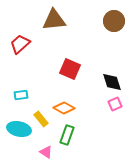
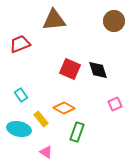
red trapezoid: rotated 20 degrees clockwise
black diamond: moved 14 px left, 12 px up
cyan rectangle: rotated 64 degrees clockwise
green rectangle: moved 10 px right, 3 px up
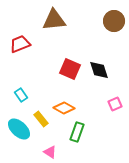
black diamond: moved 1 px right
cyan ellipse: rotated 30 degrees clockwise
pink triangle: moved 4 px right
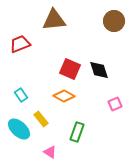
orange diamond: moved 12 px up
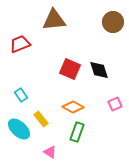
brown circle: moved 1 px left, 1 px down
orange diamond: moved 9 px right, 11 px down
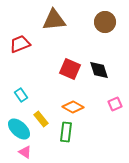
brown circle: moved 8 px left
green rectangle: moved 11 px left; rotated 12 degrees counterclockwise
pink triangle: moved 25 px left
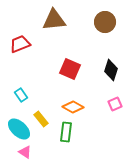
black diamond: moved 12 px right; rotated 35 degrees clockwise
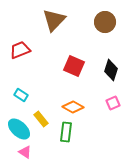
brown triangle: rotated 40 degrees counterclockwise
red trapezoid: moved 6 px down
red square: moved 4 px right, 3 px up
cyan rectangle: rotated 24 degrees counterclockwise
pink square: moved 2 px left, 1 px up
